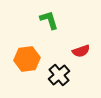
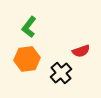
green L-shape: moved 20 px left, 7 px down; rotated 125 degrees counterclockwise
black cross: moved 2 px right, 2 px up
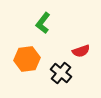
green L-shape: moved 14 px right, 4 px up
black cross: rotated 10 degrees counterclockwise
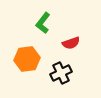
red semicircle: moved 10 px left, 8 px up
black cross: rotated 25 degrees clockwise
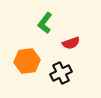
green L-shape: moved 2 px right
orange hexagon: moved 2 px down
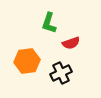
green L-shape: moved 4 px right; rotated 20 degrees counterclockwise
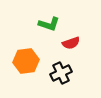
green L-shape: moved 1 px down; rotated 90 degrees counterclockwise
orange hexagon: moved 1 px left
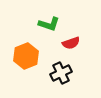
orange hexagon: moved 5 px up; rotated 15 degrees counterclockwise
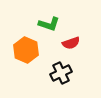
orange hexagon: moved 6 px up; rotated 15 degrees counterclockwise
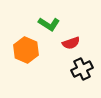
green L-shape: rotated 15 degrees clockwise
black cross: moved 21 px right, 4 px up
